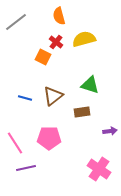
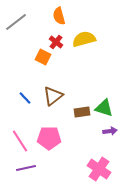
green triangle: moved 14 px right, 23 px down
blue line: rotated 32 degrees clockwise
pink line: moved 5 px right, 2 px up
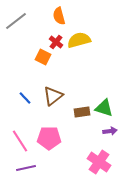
gray line: moved 1 px up
yellow semicircle: moved 5 px left, 1 px down
pink cross: moved 7 px up
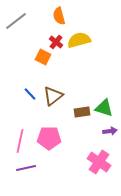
blue line: moved 5 px right, 4 px up
pink line: rotated 45 degrees clockwise
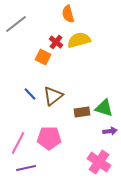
orange semicircle: moved 9 px right, 2 px up
gray line: moved 3 px down
pink line: moved 2 px left, 2 px down; rotated 15 degrees clockwise
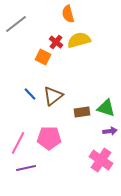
green triangle: moved 2 px right
pink cross: moved 2 px right, 2 px up
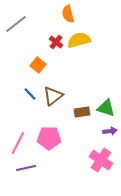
orange square: moved 5 px left, 8 px down; rotated 14 degrees clockwise
